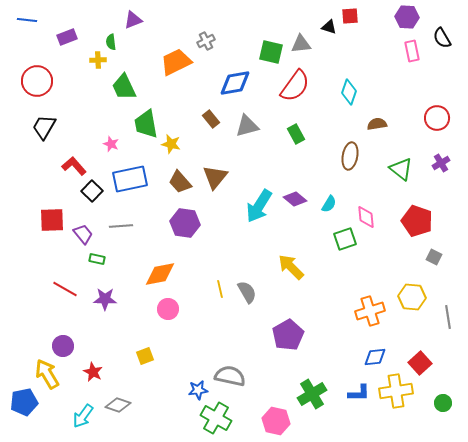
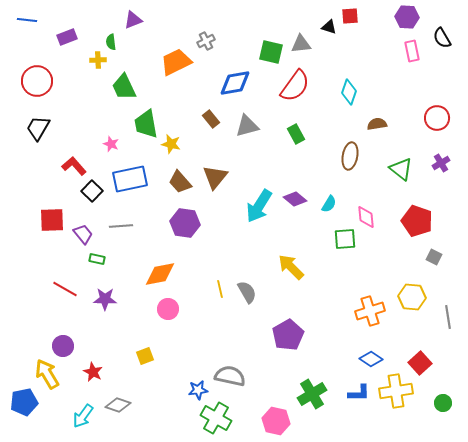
black trapezoid at (44, 127): moved 6 px left, 1 px down
green square at (345, 239): rotated 15 degrees clockwise
blue diamond at (375, 357): moved 4 px left, 2 px down; rotated 40 degrees clockwise
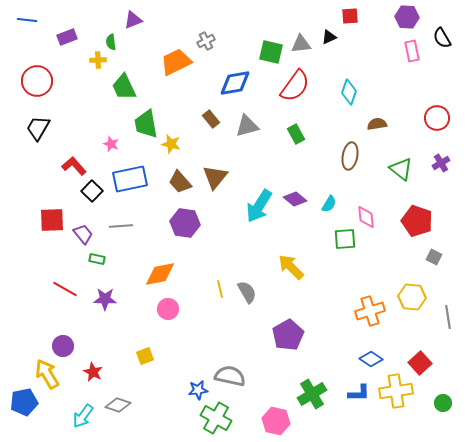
black triangle at (329, 27): moved 10 px down; rotated 42 degrees counterclockwise
